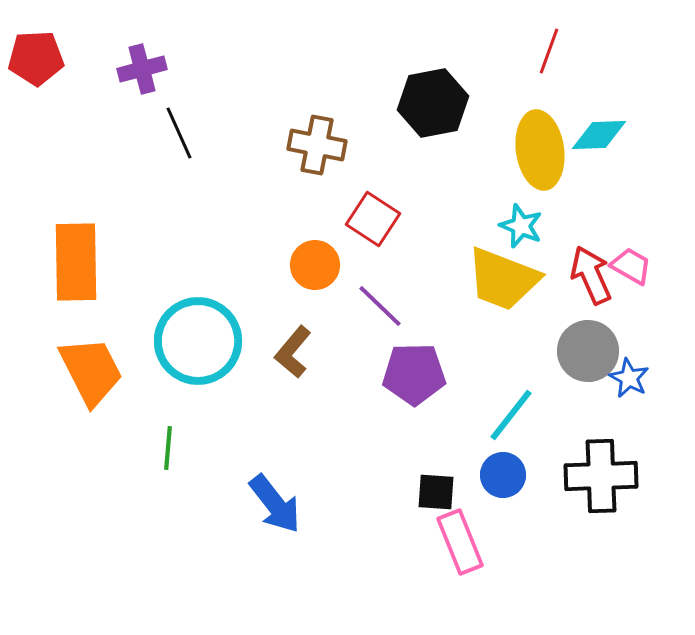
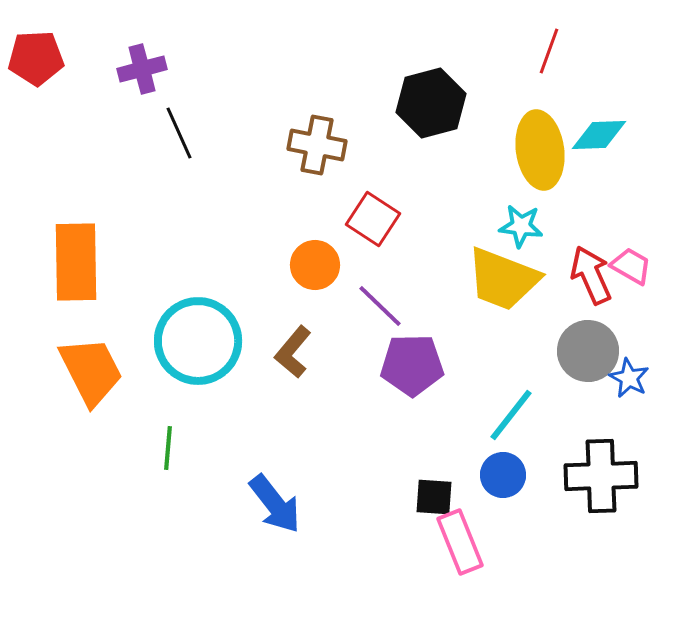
black hexagon: moved 2 px left; rotated 4 degrees counterclockwise
cyan star: rotated 15 degrees counterclockwise
purple pentagon: moved 2 px left, 9 px up
black square: moved 2 px left, 5 px down
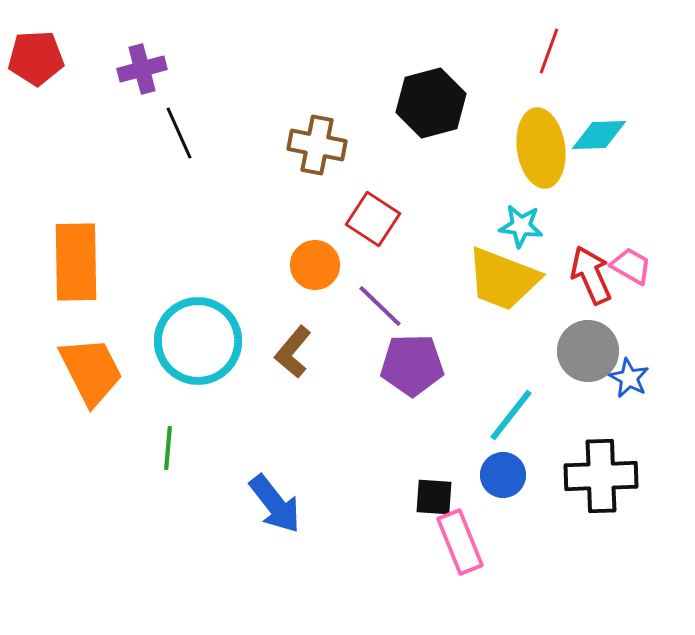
yellow ellipse: moved 1 px right, 2 px up
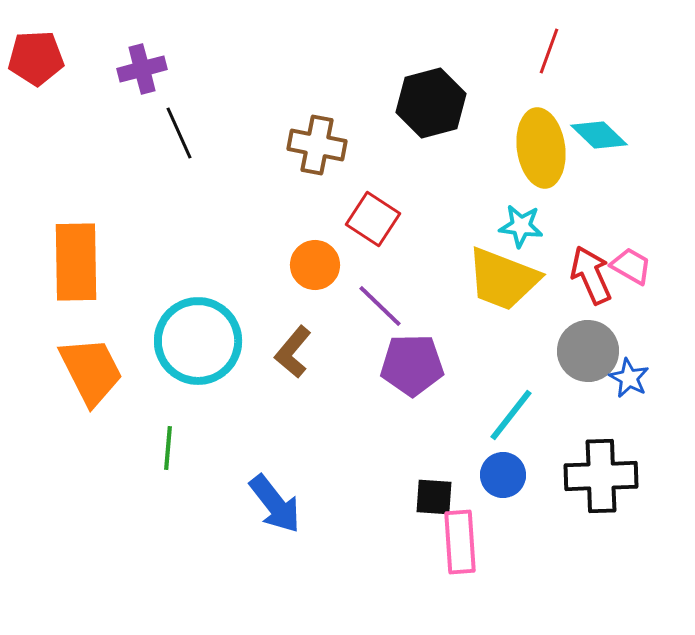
cyan diamond: rotated 46 degrees clockwise
pink rectangle: rotated 18 degrees clockwise
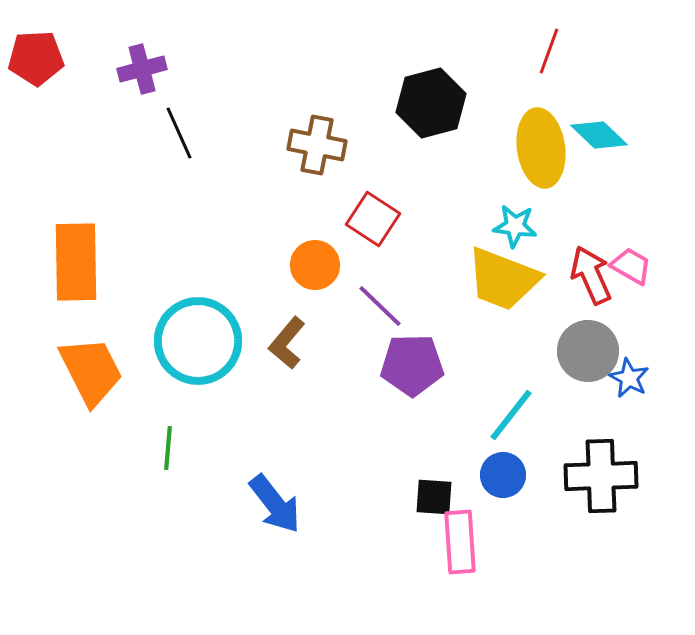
cyan star: moved 6 px left
brown L-shape: moved 6 px left, 9 px up
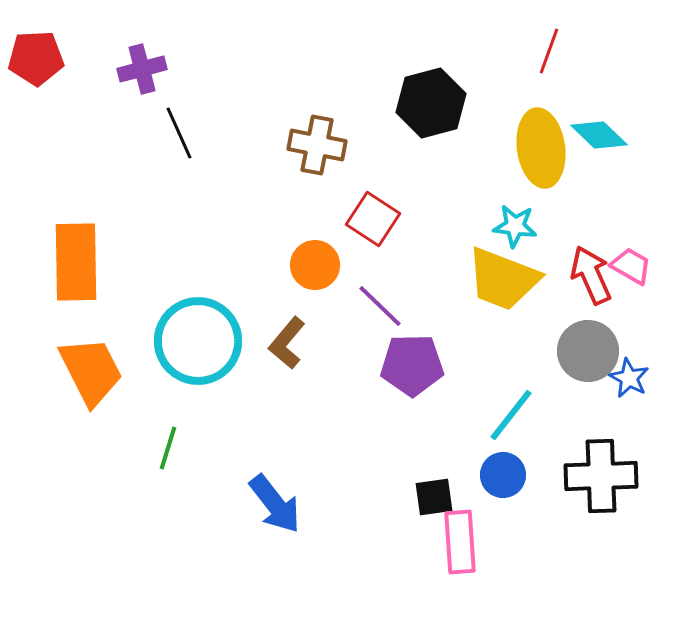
green line: rotated 12 degrees clockwise
black square: rotated 12 degrees counterclockwise
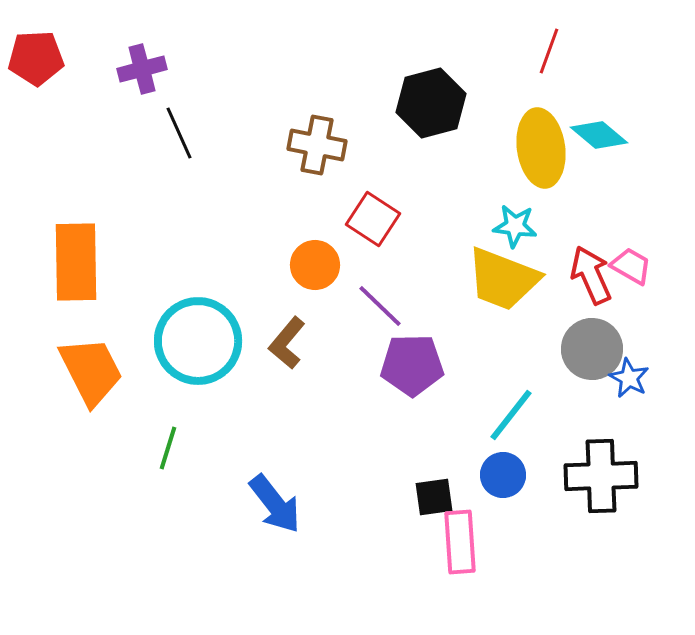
cyan diamond: rotated 4 degrees counterclockwise
gray circle: moved 4 px right, 2 px up
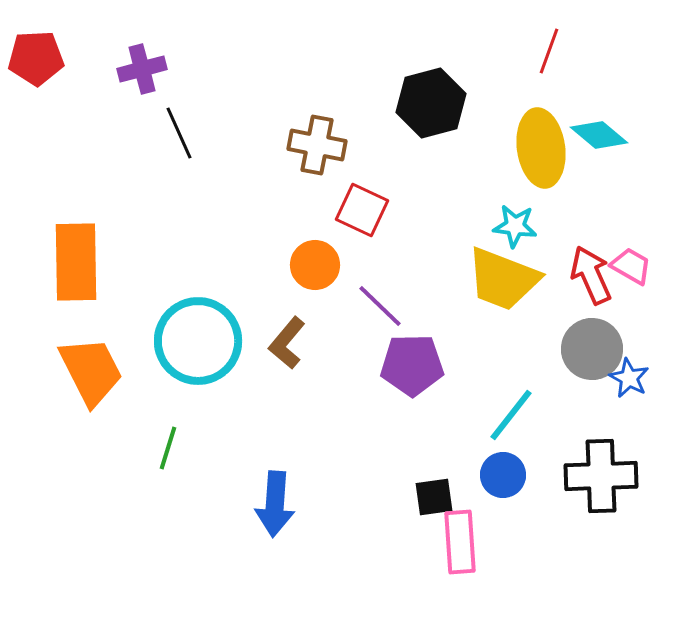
red square: moved 11 px left, 9 px up; rotated 8 degrees counterclockwise
blue arrow: rotated 42 degrees clockwise
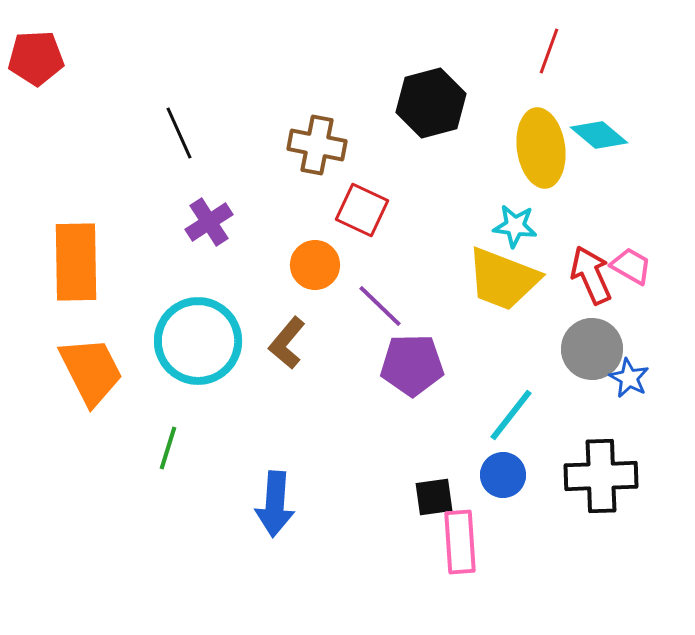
purple cross: moved 67 px right, 153 px down; rotated 18 degrees counterclockwise
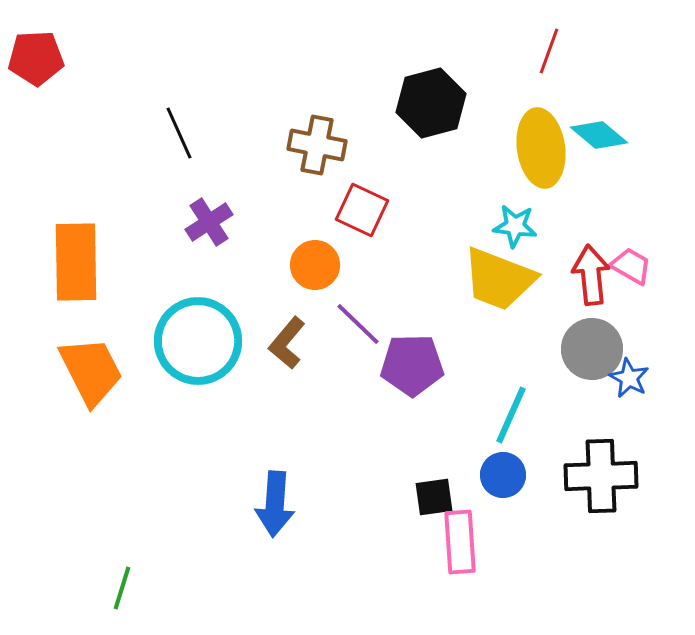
red arrow: rotated 18 degrees clockwise
yellow trapezoid: moved 4 px left
purple line: moved 22 px left, 18 px down
cyan line: rotated 14 degrees counterclockwise
green line: moved 46 px left, 140 px down
